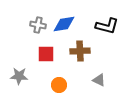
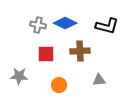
blue diamond: moved 1 px right, 1 px up; rotated 35 degrees clockwise
gray triangle: rotated 32 degrees counterclockwise
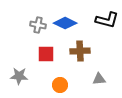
black L-shape: moved 6 px up
gray triangle: moved 1 px up
orange circle: moved 1 px right
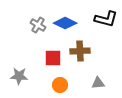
black L-shape: moved 1 px left, 1 px up
gray cross: rotated 21 degrees clockwise
red square: moved 7 px right, 4 px down
gray triangle: moved 1 px left, 4 px down
